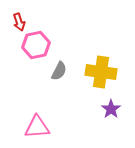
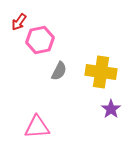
red arrow: rotated 54 degrees clockwise
pink hexagon: moved 4 px right, 5 px up
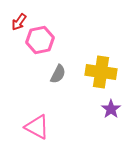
gray semicircle: moved 1 px left, 3 px down
pink triangle: rotated 32 degrees clockwise
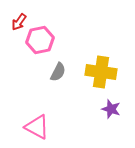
gray semicircle: moved 2 px up
purple star: rotated 18 degrees counterclockwise
